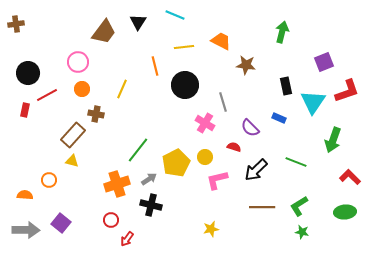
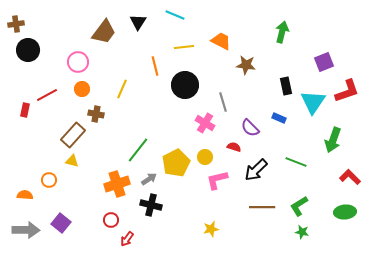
black circle at (28, 73): moved 23 px up
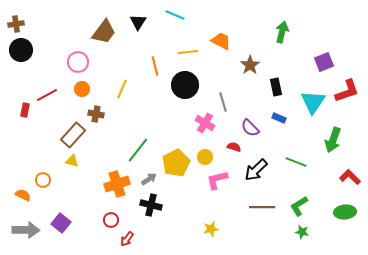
yellow line at (184, 47): moved 4 px right, 5 px down
black circle at (28, 50): moved 7 px left
brown star at (246, 65): moved 4 px right; rotated 30 degrees clockwise
black rectangle at (286, 86): moved 10 px left, 1 px down
orange circle at (49, 180): moved 6 px left
orange semicircle at (25, 195): moved 2 px left; rotated 21 degrees clockwise
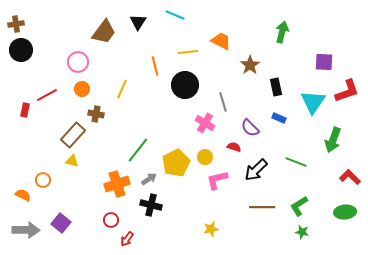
purple square at (324, 62): rotated 24 degrees clockwise
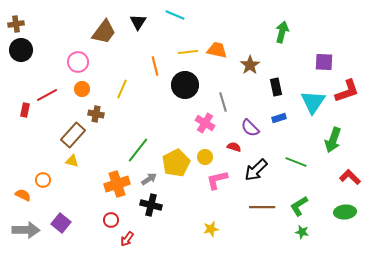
orange trapezoid at (221, 41): moved 4 px left, 9 px down; rotated 15 degrees counterclockwise
blue rectangle at (279, 118): rotated 40 degrees counterclockwise
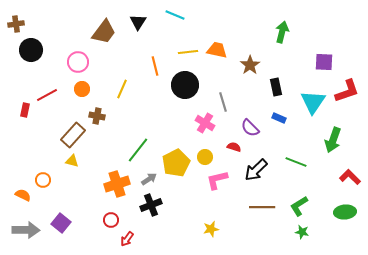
black circle at (21, 50): moved 10 px right
brown cross at (96, 114): moved 1 px right, 2 px down
blue rectangle at (279, 118): rotated 40 degrees clockwise
black cross at (151, 205): rotated 35 degrees counterclockwise
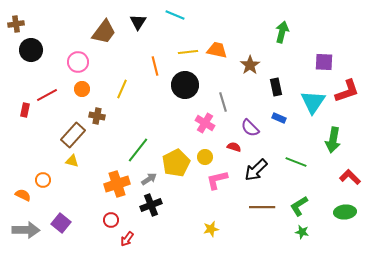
green arrow at (333, 140): rotated 10 degrees counterclockwise
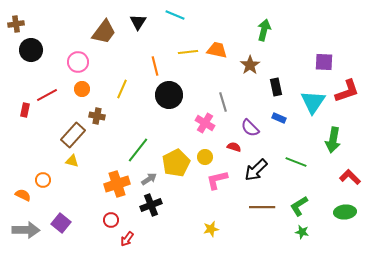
green arrow at (282, 32): moved 18 px left, 2 px up
black circle at (185, 85): moved 16 px left, 10 px down
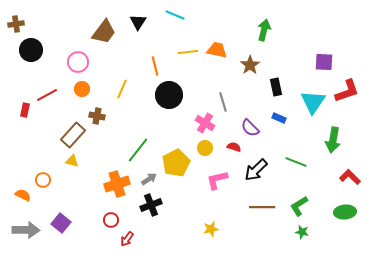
yellow circle at (205, 157): moved 9 px up
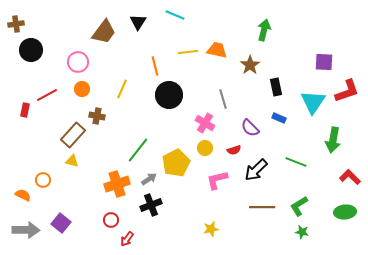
gray line at (223, 102): moved 3 px up
red semicircle at (234, 147): moved 3 px down; rotated 144 degrees clockwise
